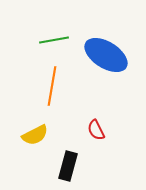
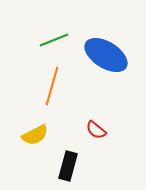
green line: rotated 12 degrees counterclockwise
orange line: rotated 6 degrees clockwise
red semicircle: rotated 25 degrees counterclockwise
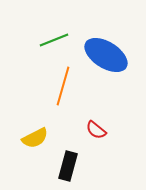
orange line: moved 11 px right
yellow semicircle: moved 3 px down
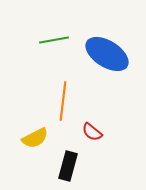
green line: rotated 12 degrees clockwise
blue ellipse: moved 1 px right, 1 px up
orange line: moved 15 px down; rotated 9 degrees counterclockwise
red semicircle: moved 4 px left, 2 px down
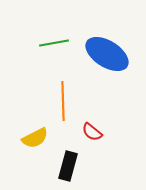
green line: moved 3 px down
orange line: rotated 9 degrees counterclockwise
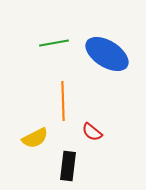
black rectangle: rotated 8 degrees counterclockwise
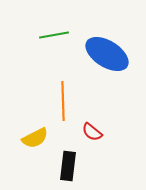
green line: moved 8 px up
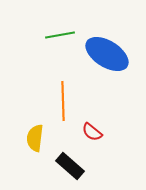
green line: moved 6 px right
yellow semicircle: rotated 124 degrees clockwise
black rectangle: moved 2 px right; rotated 56 degrees counterclockwise
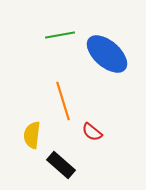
blue ellipse: rotated 9 degrees clockwise
orange line: rotated 15 degrees counterclockwise
yellow semicircle: moved 3 px left, 3 px up
black rectangle: moved 9 px left, 1 px up
